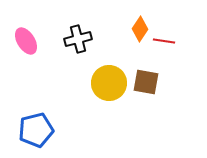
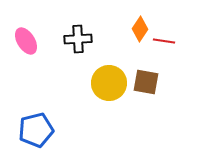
black cross: rotated 12 degrees clockwise
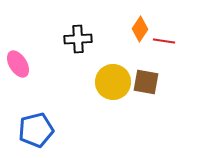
pink ellipse: moved 8 px left, 23 px down
yellow circle: moved 4 px right, 1 px up
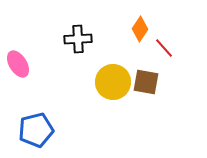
red line: moved 7 px down; rotated 40 degrees clockwise
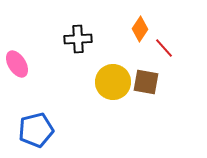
pink ellipse: moved 1 px left
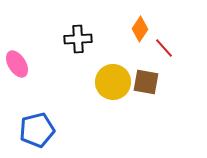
blue pentagon: moved 1 px right
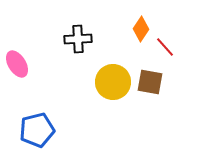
orange diamond: moved 1 px right
red line: moved 1 px right, 1 px up
brown square: moved 4 px right
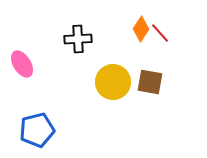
red line: moved 5 px left, 14 px up
pink ellipse: moved 5 px right
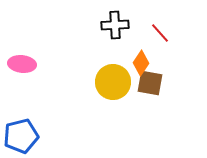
orange diamond: moved 34 px down
black cross: moved 37 px right, 14 px up
pink ellipse: rotated 52 degrees counterclockwise
brown square: moved 1 px down
blue pentagon: moved 16 px left, 6 px down
